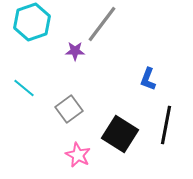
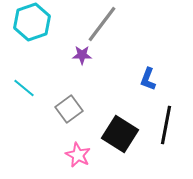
purple star: moved 7 px right, 4 px down
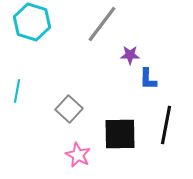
cyan hexagon: rotated 24 degrees counterclockwise
purple star: moved 48 px right
blue L-shape: rotated 20 degrees counterclockwise
cyan line: moved 7 px left, 3 px down; rotated 60 degrees clockwise
gray square: rotated 12 degrees counterclockwise
black square: rotated 33 degrees counterclockwise
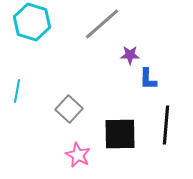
gray line: rotated 12 degrees clockwise
black line: rotated 6 degrees counterclockwise
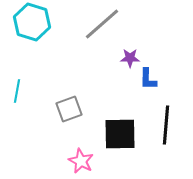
purple star: moved 3 px down
gray square: rotated 28 degrees clockwise
pink star: moved 3 px right, 6 px down
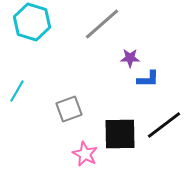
blue L-shape: rotated 90 degrees counterclockwise
cyan line: rotated 20 degrees clockwise
black line: moved 2 px left; rotated 48 degrees clockwise
pink star: moved 4 px right, 7 px up
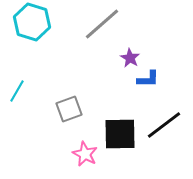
purple star: rotated 30 degrees clockwise
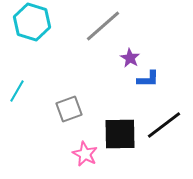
gray line: moved 1 px right, 2 px down
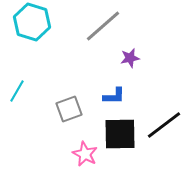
purple star: rotated 30 degrees clockwise
blue L-shape: moved 34 px left, 17 px down
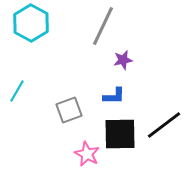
cyan hexagon: moved 1 px left, 1 px down; rotated 12 degrees clockwise
gray line: rotated 24 degrees counterclockwise
purple star: moved 7 px left, 2 px down
gray square: moved 1 px down
pink star: moved 2 px right
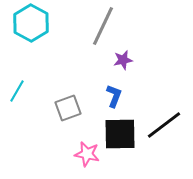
blue L-shape: rotated 70 degrees counterclockwise
gray square: moved 1 px left, 2 px up
pink star: rotated 15 degrees counterclockwise
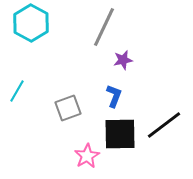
gray line: moved 1 px right, 1 px down
pink star: moved 2 px down; rotated 30 degrees clockwise
